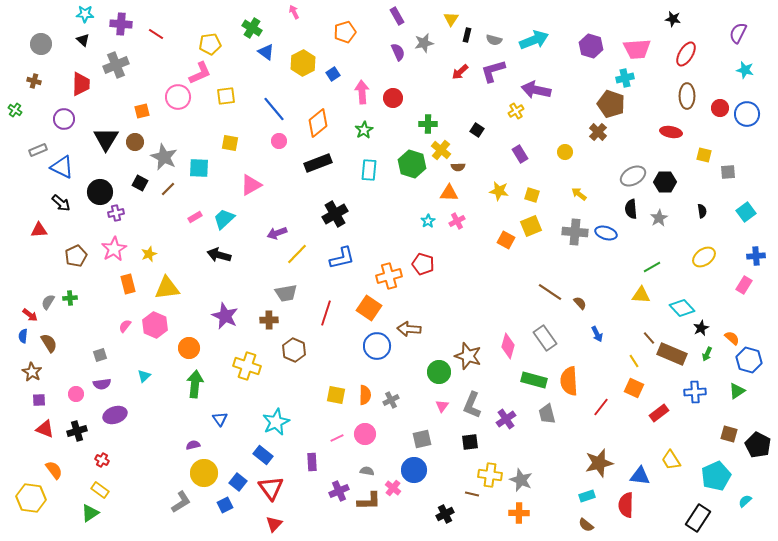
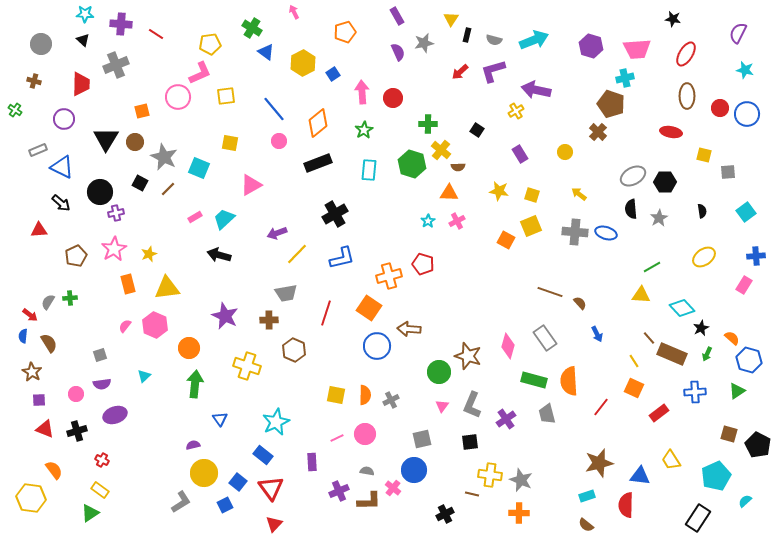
cyan square at (199, 168): rotated 20 degrees clockwise
brown line at (550, 292): rotated 15 degrees counterclockwise
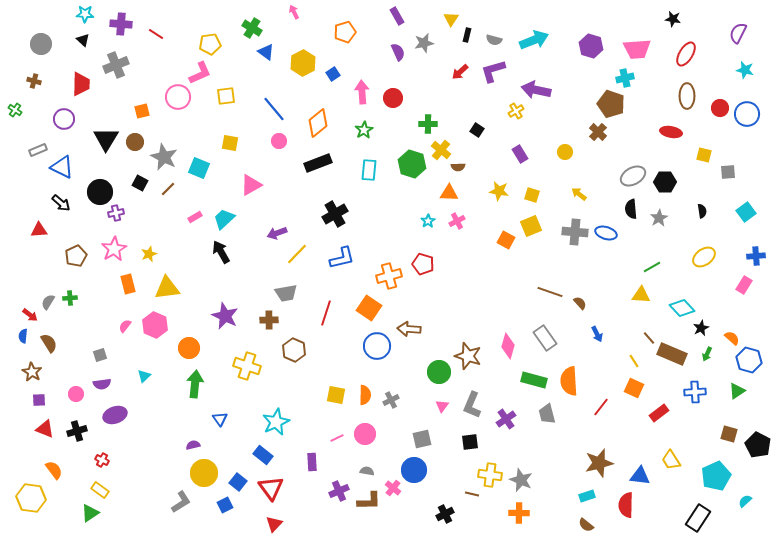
black arrow at (219, 255): moved 2 px right, 3 px up; rotated 45 degrees clockwise
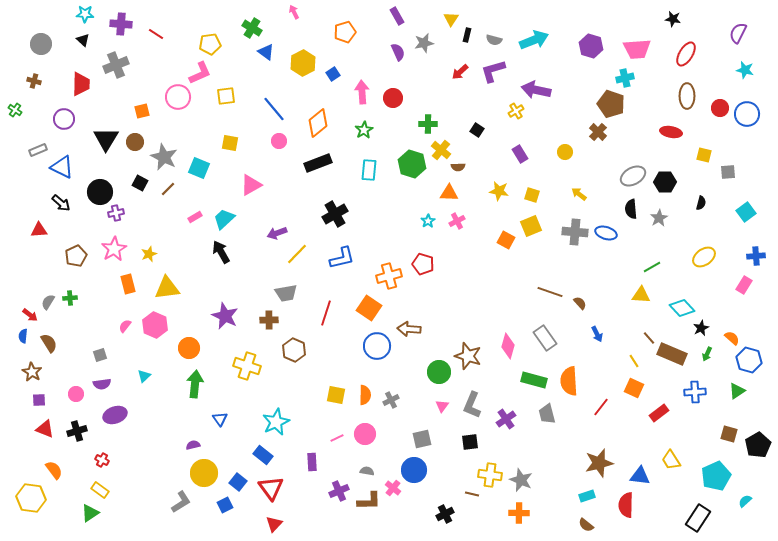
black semicircle at (702, 211): moved 1 px left, 8 px up; rotated 24 degrees clockwise
black pentagon at (758, 445): rotated 15 degrees clockwise
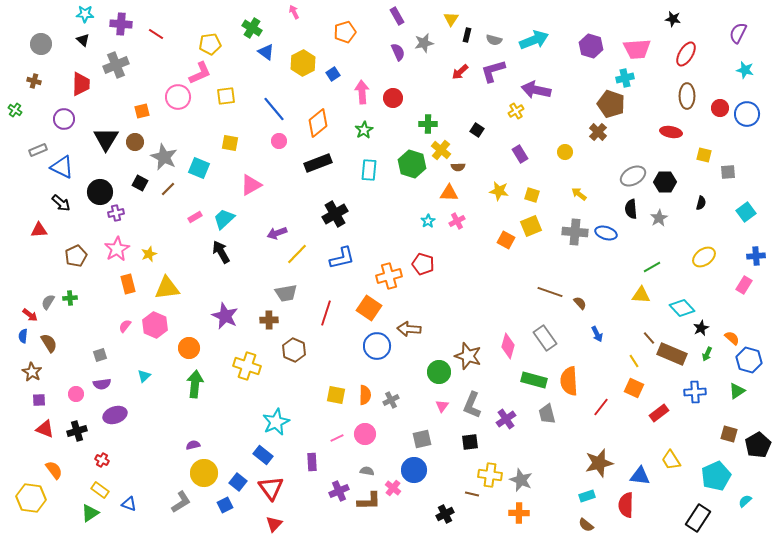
pink star at (114, 249): moved 3 px right
blue triangle at (220, 419): moved 91 px left, 85 px down; rotated 35 degrees counterclockwise
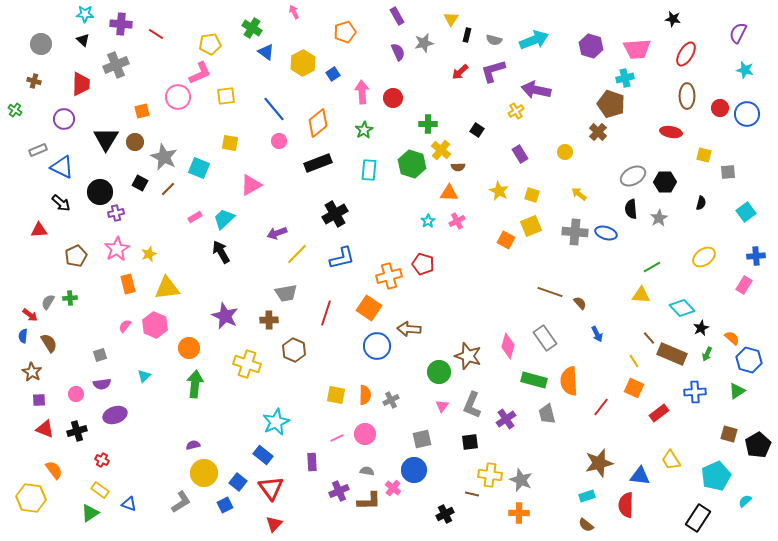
yellow star at (499, 191): rotated 18 degrees clockwise
yellow cross at (247, 366): moved 2 px up
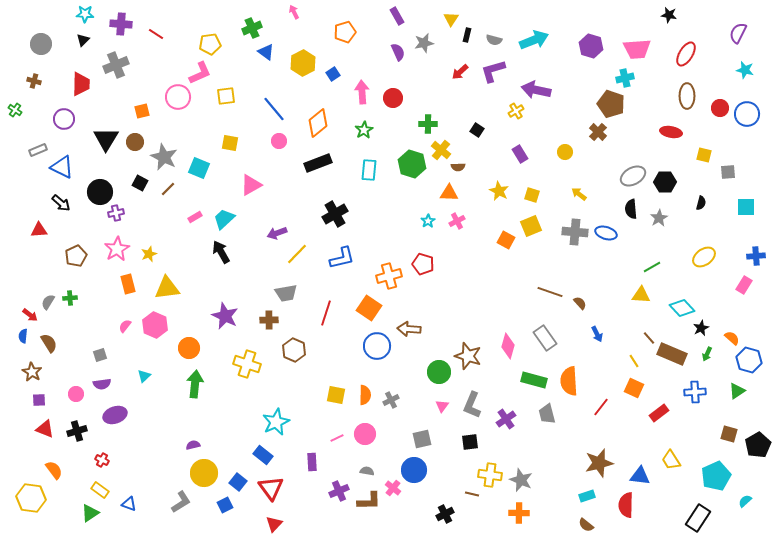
black star at (673, 19): moved 4 px left, 4 px up
green cross at (252, 28): rotated 36 degrees clockwise
black triangle at (83, 40): rotated 32 degrees clockwise
cyan square at (746, 212): moved 5 px up; rotated 36 degrees clockwise
